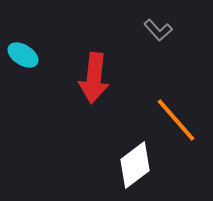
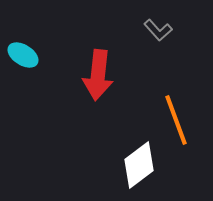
red arrow: moved 4 px right, 3 px up
orange line: rotated 21 degrees clockwise
white diamond: moved 4 px right
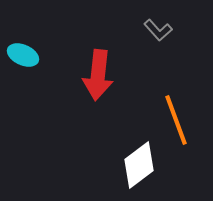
cyan ellipse: rotated 8 degrees counterclockwise
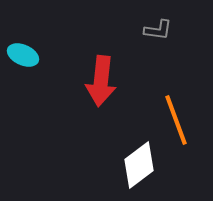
gray L-shape: rotated 40 degrees counterclockwise
red arrow: moved 3 px right, 6 px down
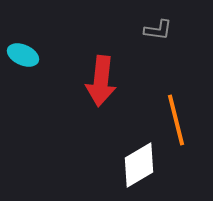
orange line: rotated 6 degrees clockwise
white diamond: rotated 6 degrees clockwise
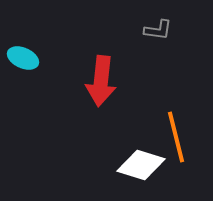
cyan ellipse: moved 3 px down
orange line: moved 17 px down
white diamond: moved 2 px right; rotated 48 degrees clockwise
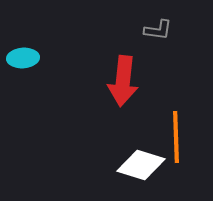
cyan ellipse: rotated 28 degrees counterclockwise
red arrow: moved 22 px right
orange line: rotated 12 degrees clockwise
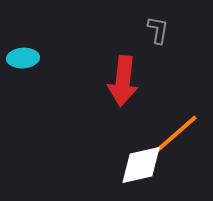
gray L-shape: rotated 88 degrees counterclockwise
orange line: moved 3 px up; rotated 51 degrees clockwise
white diamond: rotated 30 degrees counterclockwise
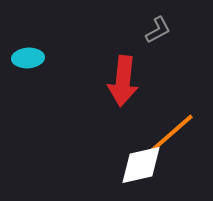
gray L-shape: rotated 52 degrees clockwise
cyan ellipse: moved 5 px right
orange line: moved 4 px left, 1 px up
